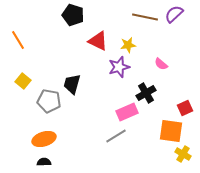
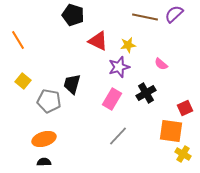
pink rectangle: moved 15 px left, 13 px up; rotated 35 degrees counterclockwise
gray line: moved 2 px right; rotated 15 degrees counterclockwise
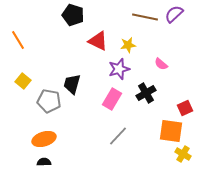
purple star: moved 2 px down
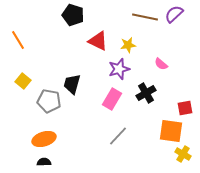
red square: rotated 14 degrees clockwise
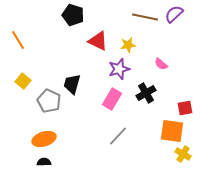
gray pentagon: rotated 15 degrees clockwise
orange square: moved 1 px right
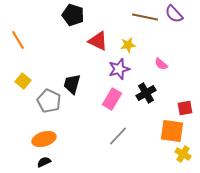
purple semicircle: rotated 90 degrees counterclockwise
black semicircle: rotated 24 degrees counterclockwise
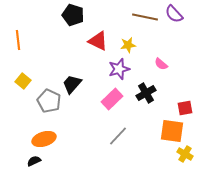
orange line: rotated 24 degrees clockwise
black trapezoid: rotated 25 degrees clockwise
pink rectangle: rotated 15 degrees clockwise
yellow cross: moved 2 px right
black semicircle: moved 10 px left, 1 px up
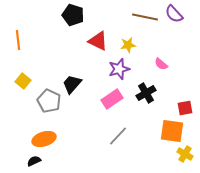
pink rectangle: rotated 10 degrees clockwise
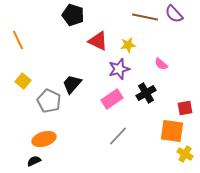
orange line: rotated 18 degrees counterclockwise
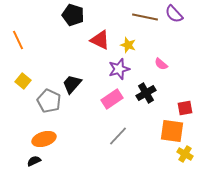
red triangle: moved 2 px right, 1 px up
yellow star: rotated 28 degrees clockwise
